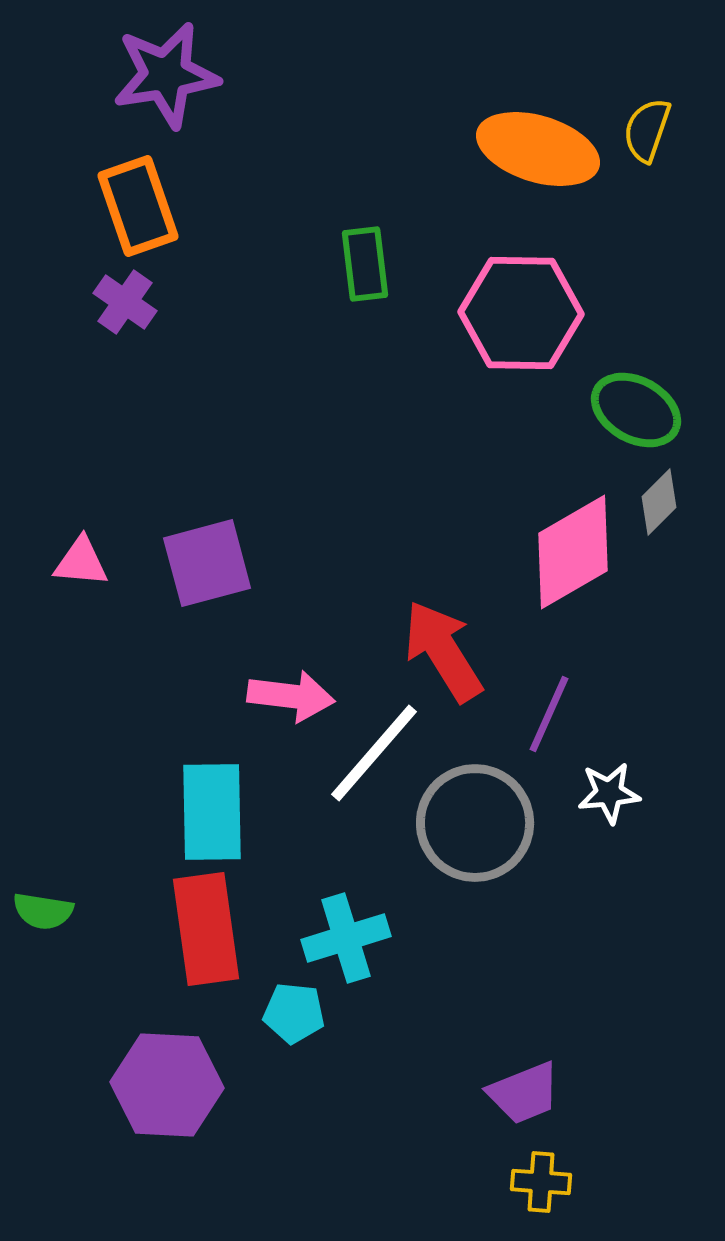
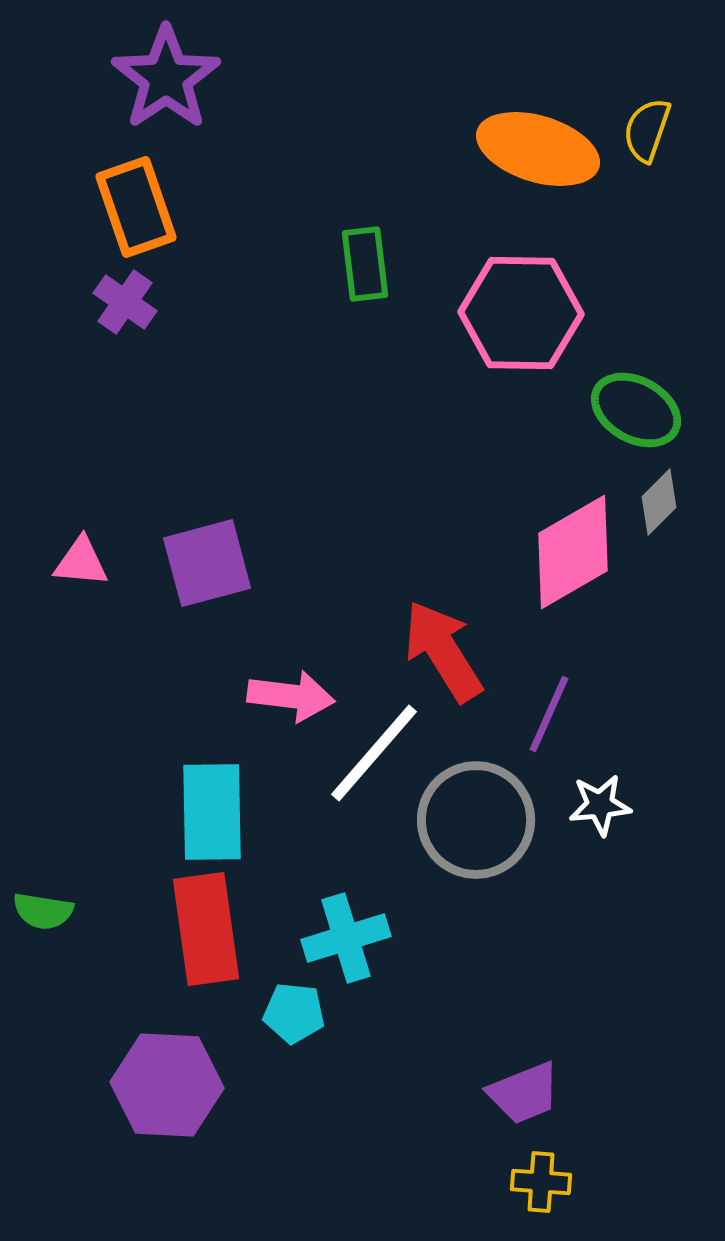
purple star: moved 3 px down; rotated 25 degrees counterclockwise
orange rectangle: moved 2 px left, 1 px down
white star: moved 9 px left, 12 px down
gray circle: moved 1 px right, 3 px up
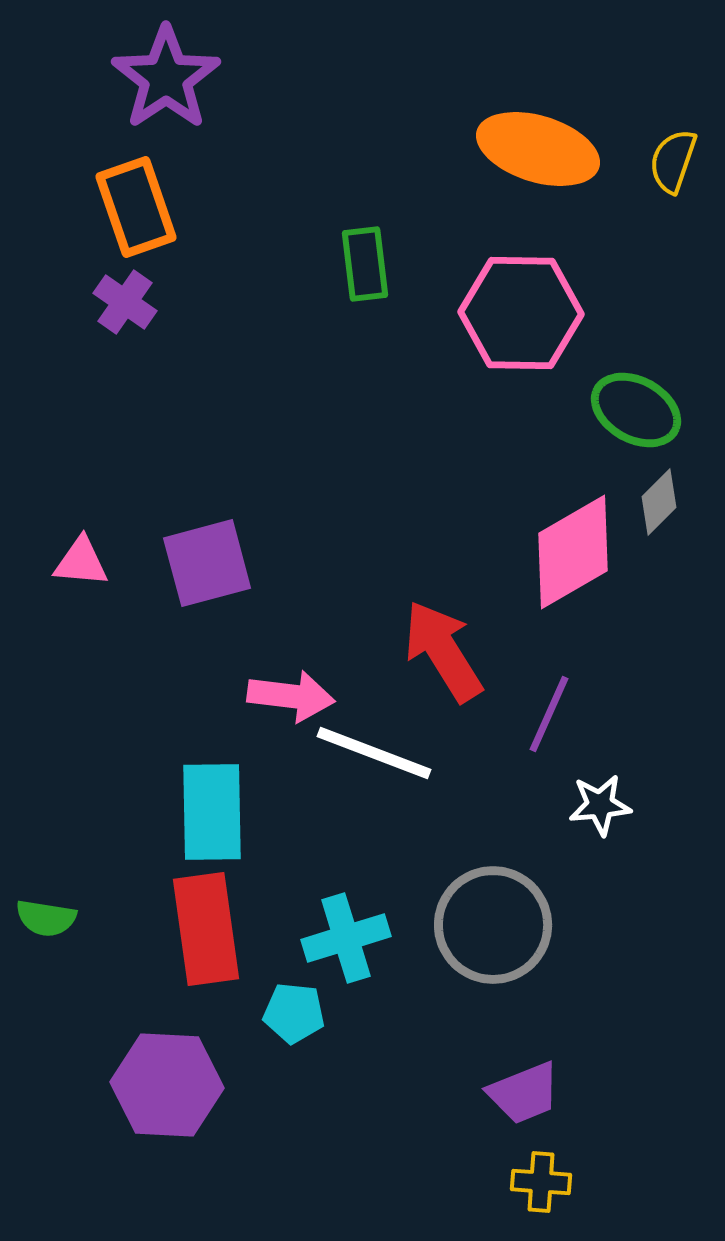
yellow semicircle: moved 26 px right, 31 px down
white line: rotated 70 degrees clockwise
gray circle: moved 17 px right, 105 px down
green semicircle: moved 3 px right, 7 px down
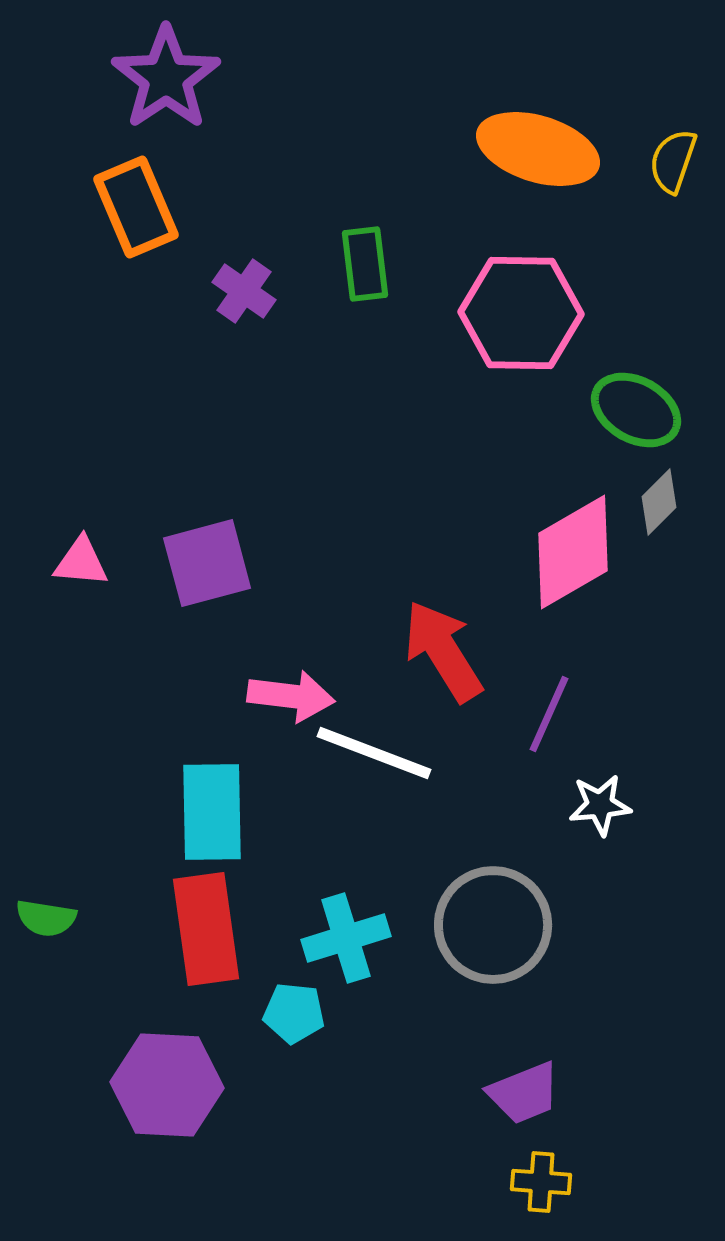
orange rectangle: rotated 4 degrees counterclockwise
purple cross: moved 119 px right, 11 px up
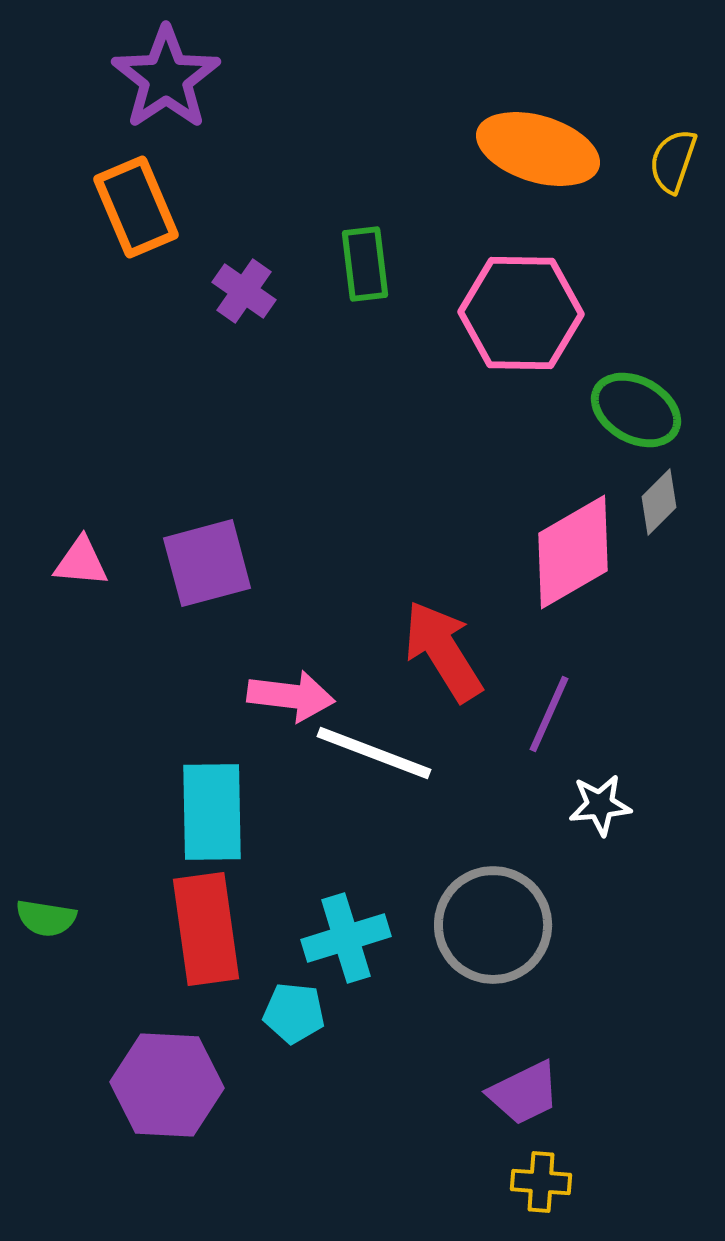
purple trapezoid: rotated 4 degrees counterclockwise
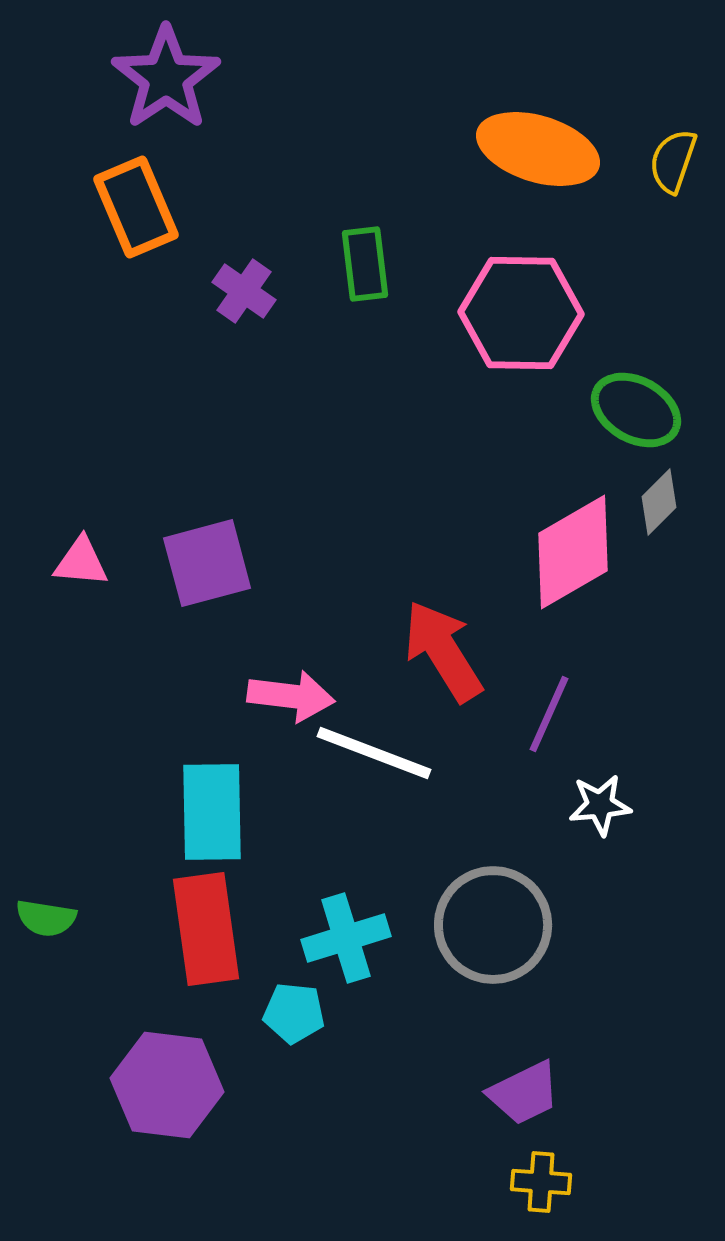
purple hexagon: rotated 4 degrees clockwise
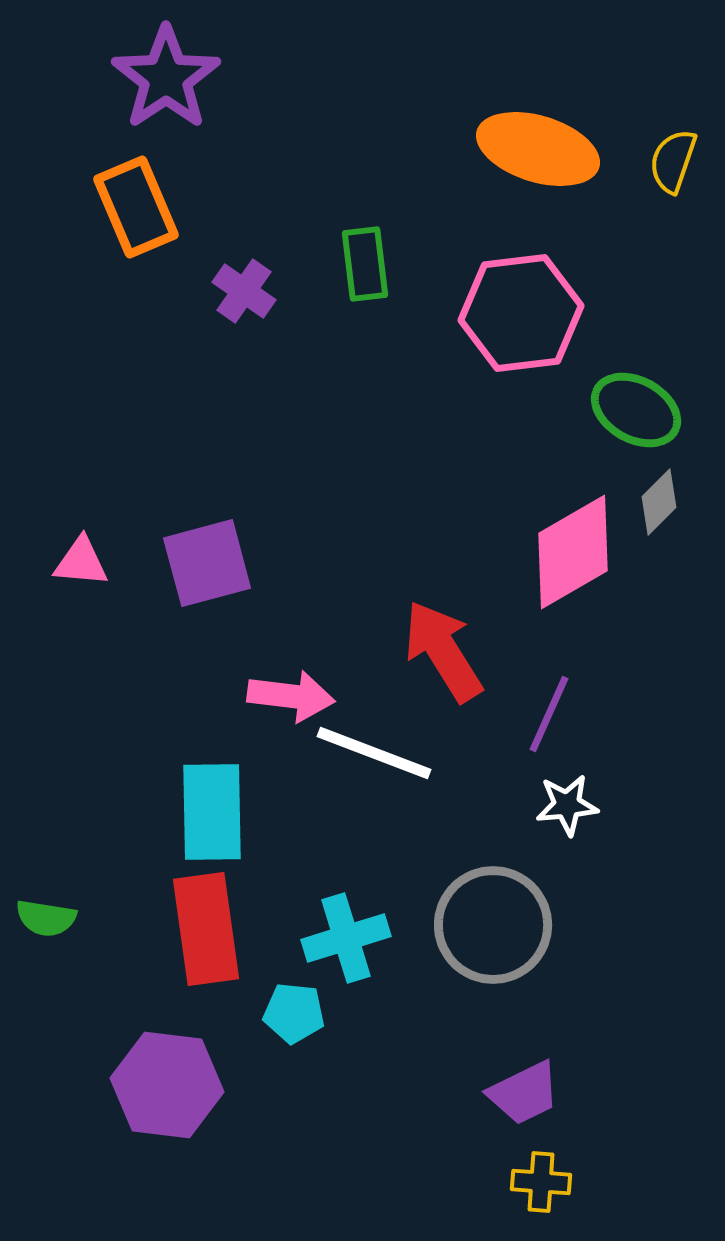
pink hexagon: rotated 8 degrees counterclockwise
white star: moved 33 px left
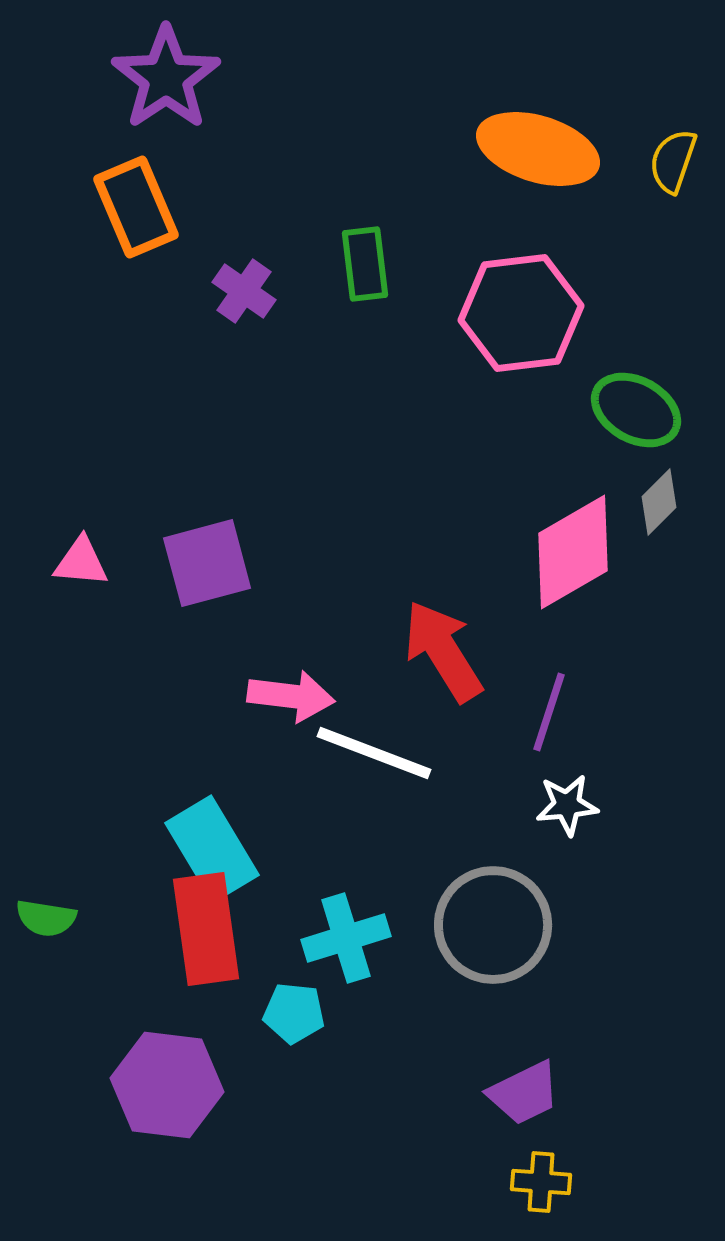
purple line: moved 2 px up; rotated 6 degrees counterclockwise
cyan rectangle: moved 37 px down; rotated 30 degrees counterclockwise
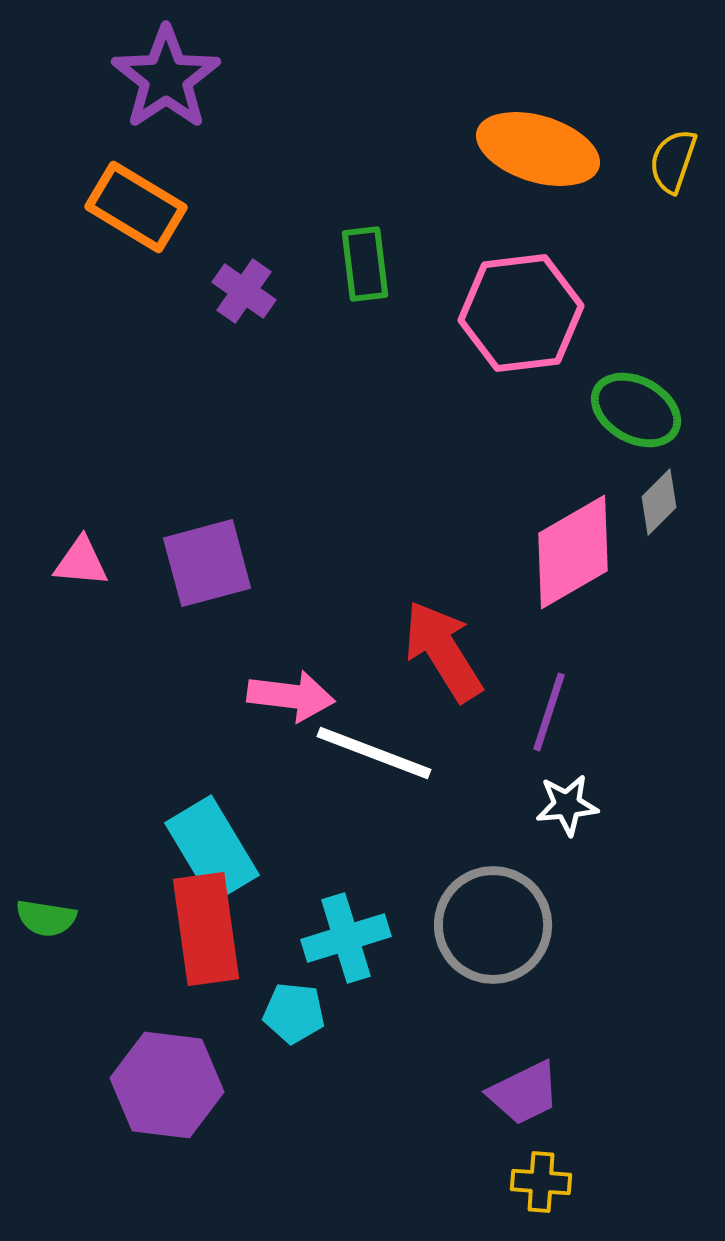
orange rectangle: rotated 36 degrees counterclockwise
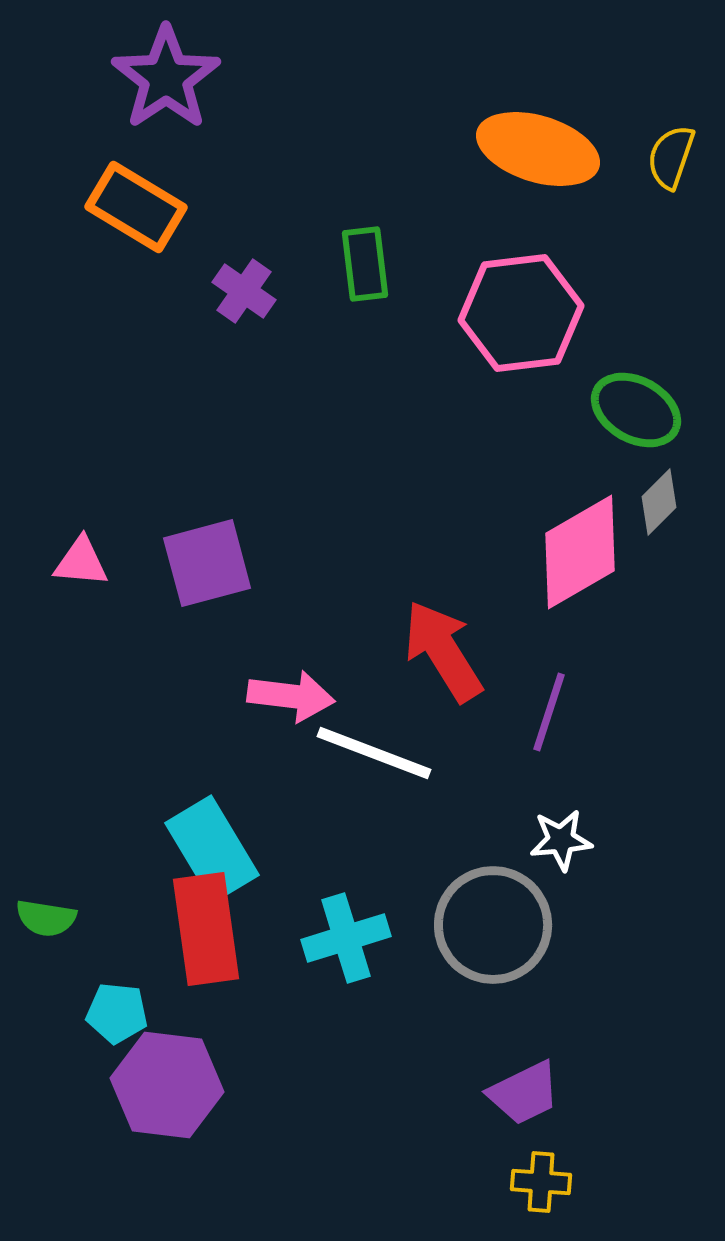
yellow semicircle: moved 2 px left, 4 px up
pink diamond: moved 7 px right
white star: moved 6 px left, 35 px down
cyan pentagon: moved 177 px left
